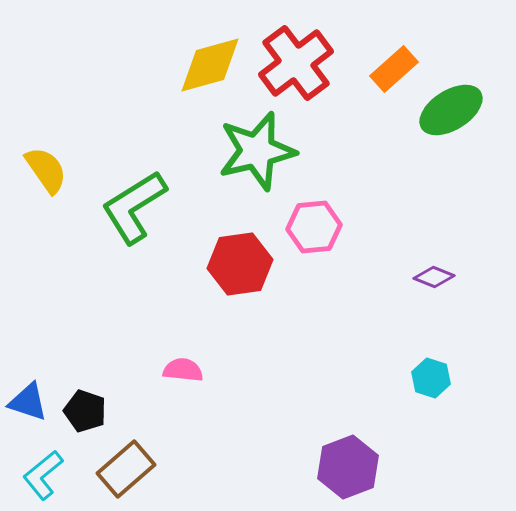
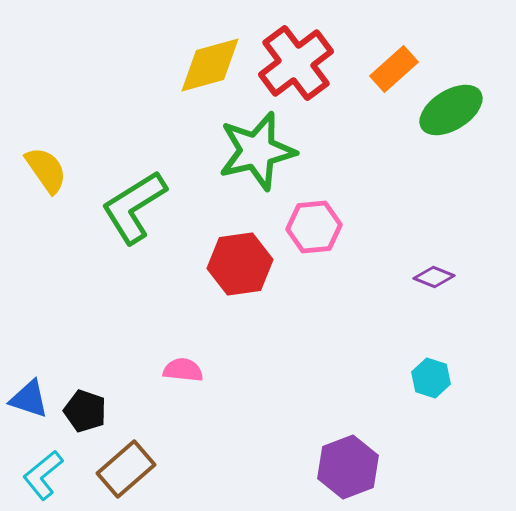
blue triangle: moved 1 px right, 3 px up
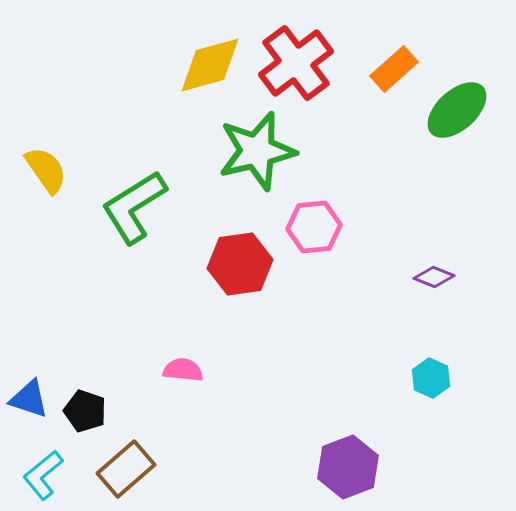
green ellipse: moved 6 px right; rotated 10 degrees counterclockwise
cyan hexagon: rotated 6 degrees clockwise
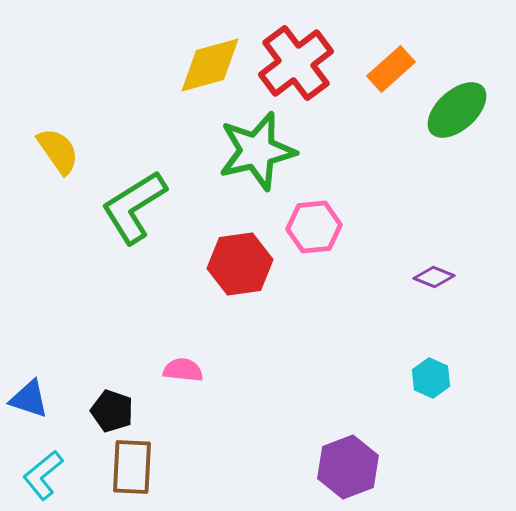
orange rectangle: moved 3 px left
yellow semicircle: moved 12 px right, 19 px up
black pentagon: moved 27 px right
brown rectangle: moved 6 px right, 2 px up; rotated 46 degrees counterclockwise
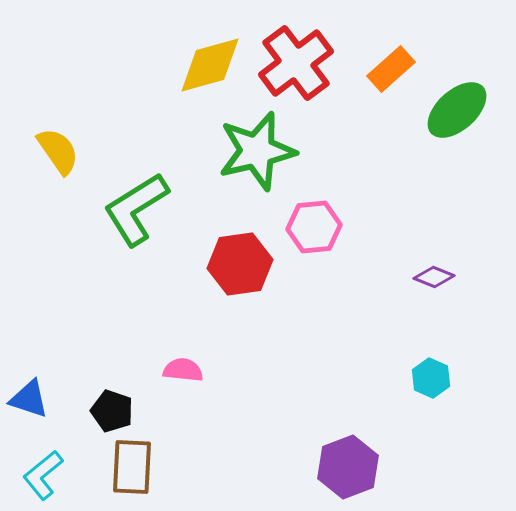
green L-shape: moved 2 px right, 2 px down
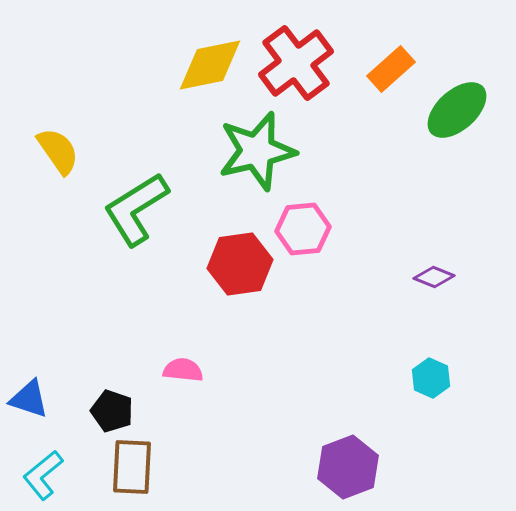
yellow diamond: rotated 4 degrees clockwise
pink hexagon: moved 11 px left, 2 px down
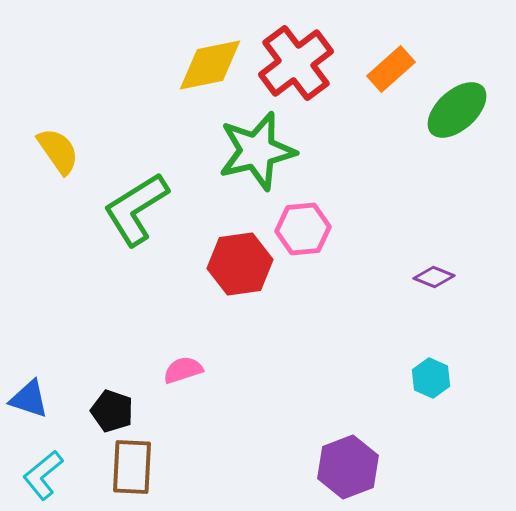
pink semicircle: rotated 24 degrees counterclockwise
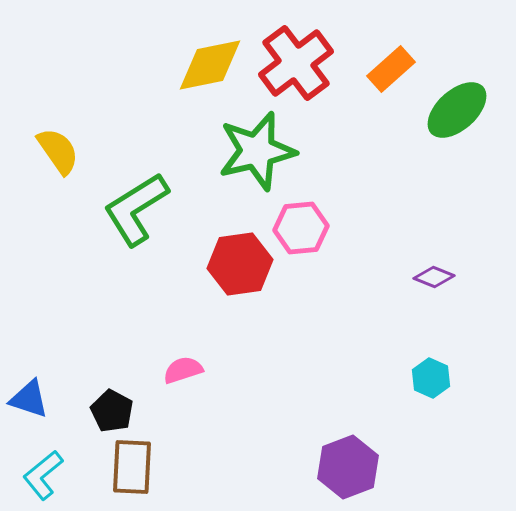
pink hexagon: moved 2 px left, 1 px up
black pentagon: rotated 9 degrees clockwise
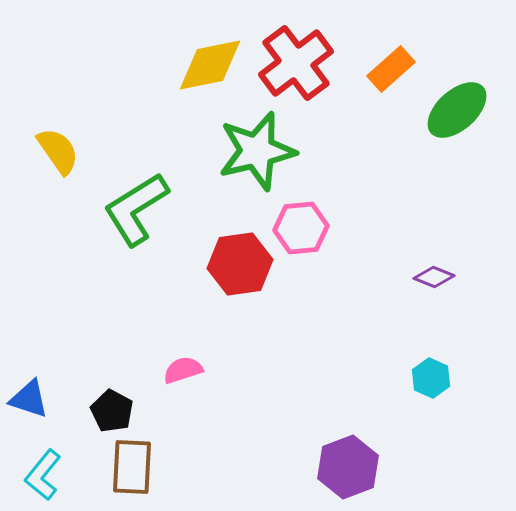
cyan L-shape: rotated 12 degrees counterclockwise
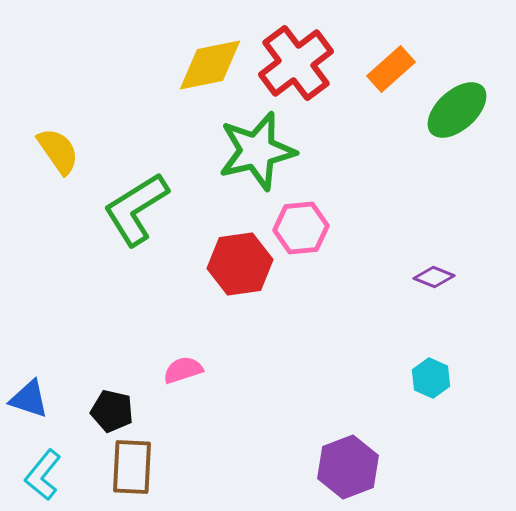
black pentagon: rotated 15 degrees counterclockwise
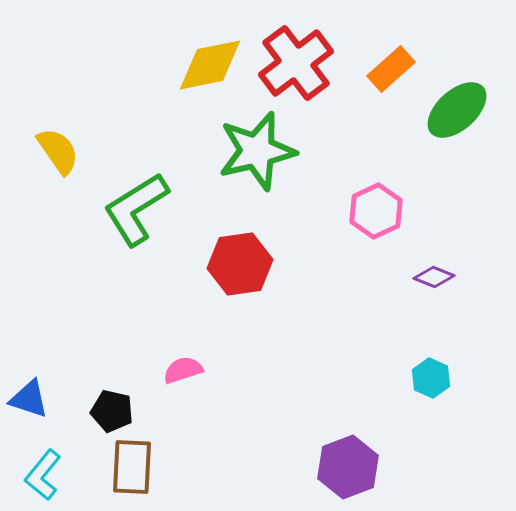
pink hexagon: moved 75 px right, 17 px up; rotated 20 degrees counterclockwise
